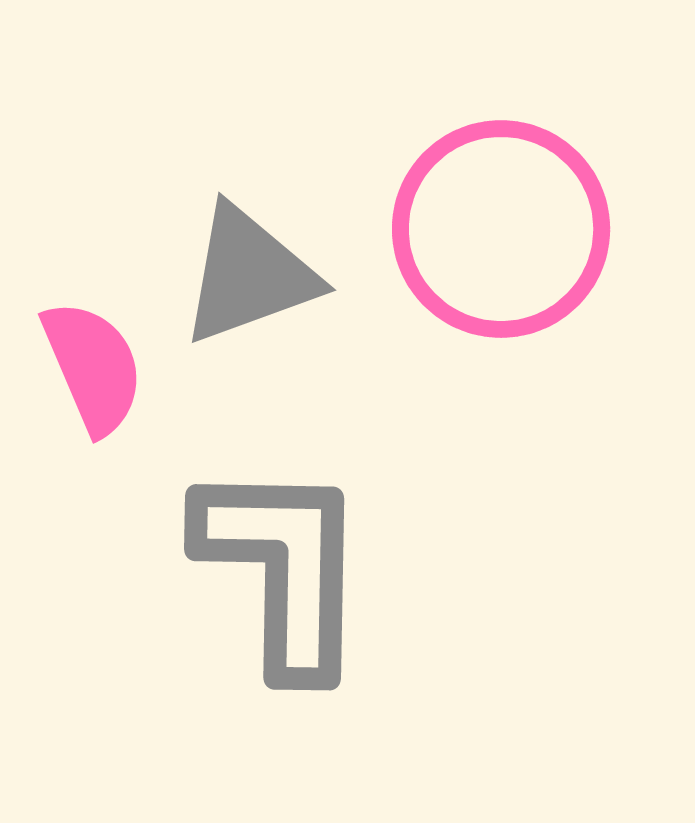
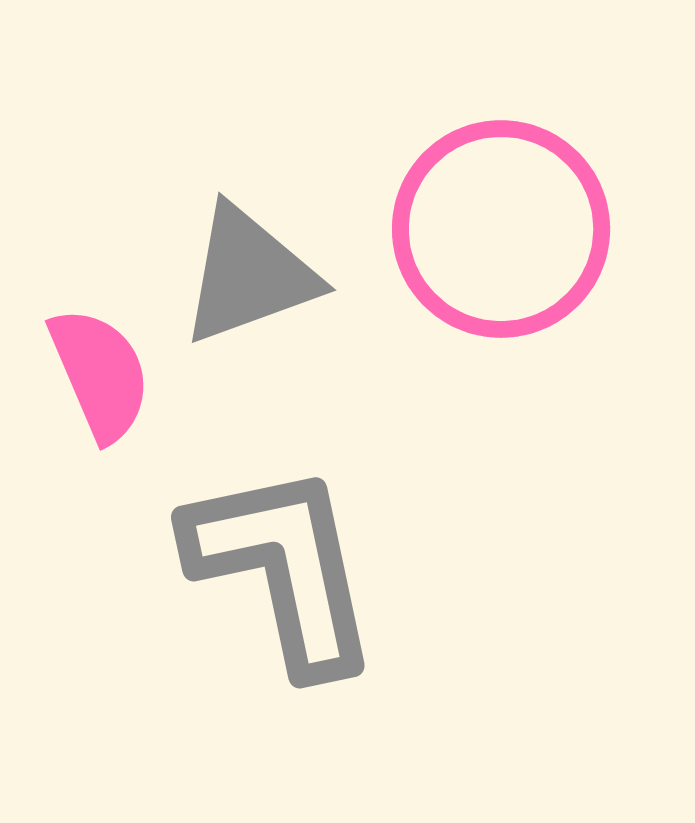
pink semicircle: moved 7 px right, 7 px down
gray L-shape: rotated 13 degrees counterclockwise
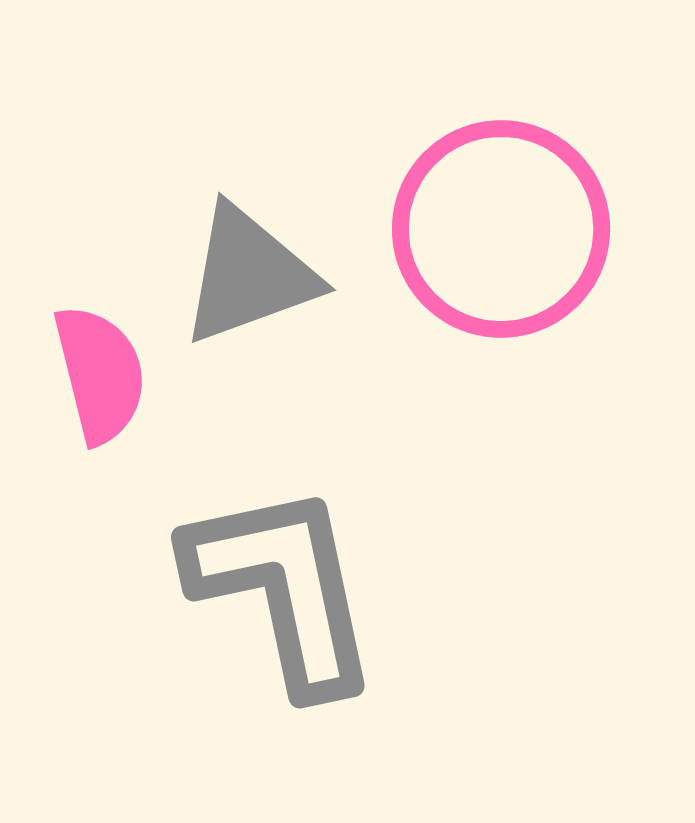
pink semicircle: rotated 9 degrees clockwise
gray L-shape: moved 20 px down
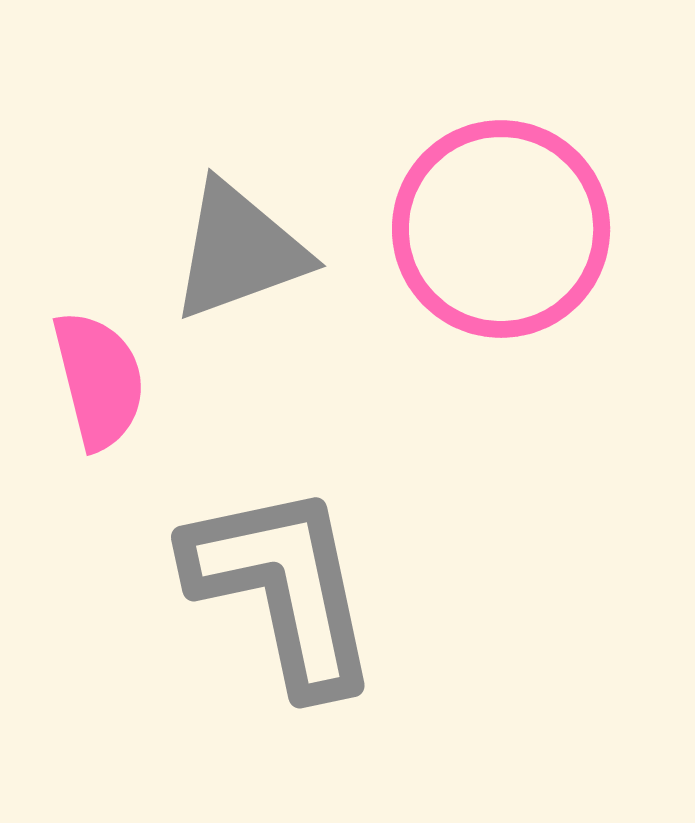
gray triangle: moved 10 px left, 24 px up
pink semicircle: moved 1 px left, 6 px down
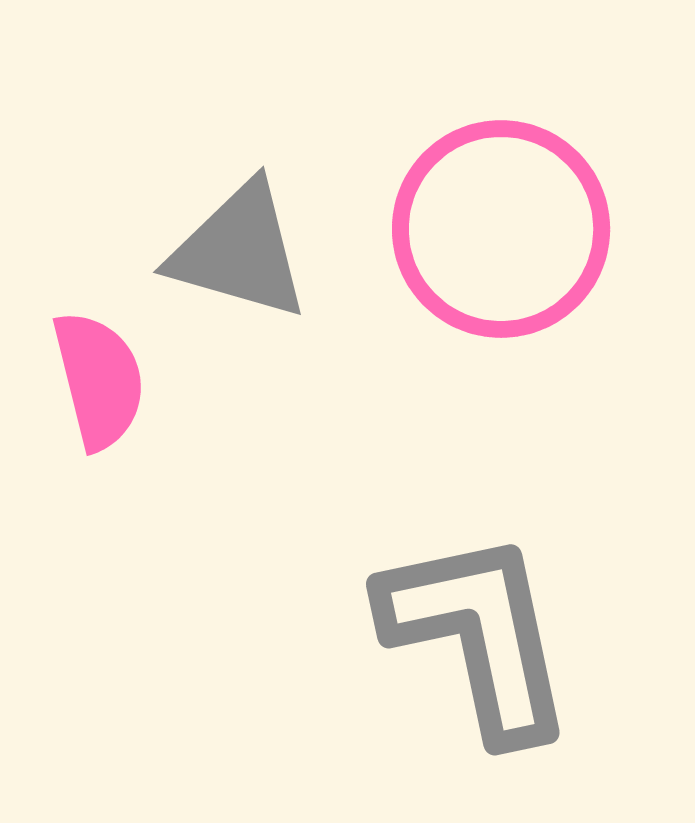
gray triangle: rotated 36 degrees clockwise
gray L-shape: moved 195 px right, 47 px down
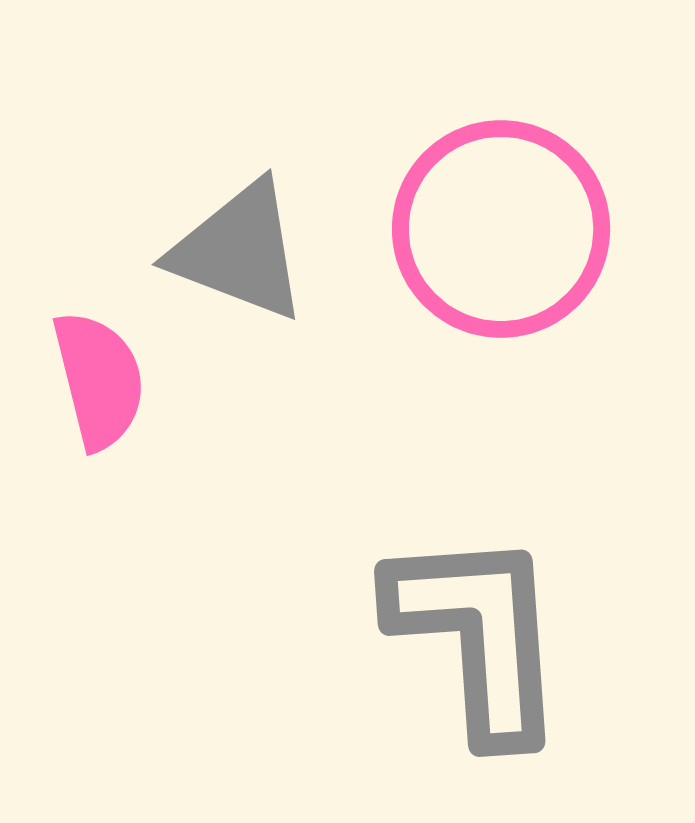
gray triangle: rotated 5 degrees clockwise
gray L-shape: rotated 8 degrees clockwise
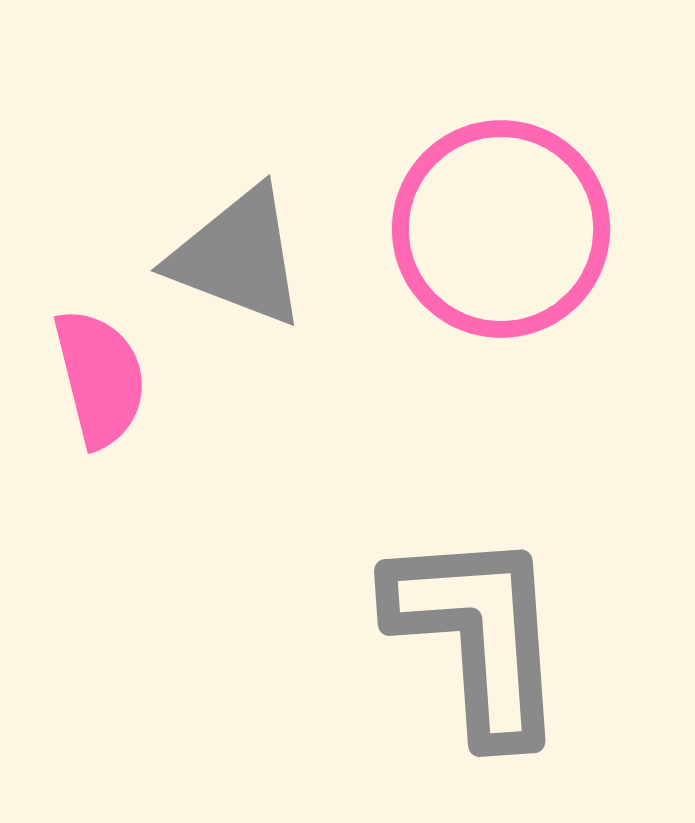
gray triangle: moved 1 px left, 6 px down
pink semicircle: moved 1 px right, 2 px up
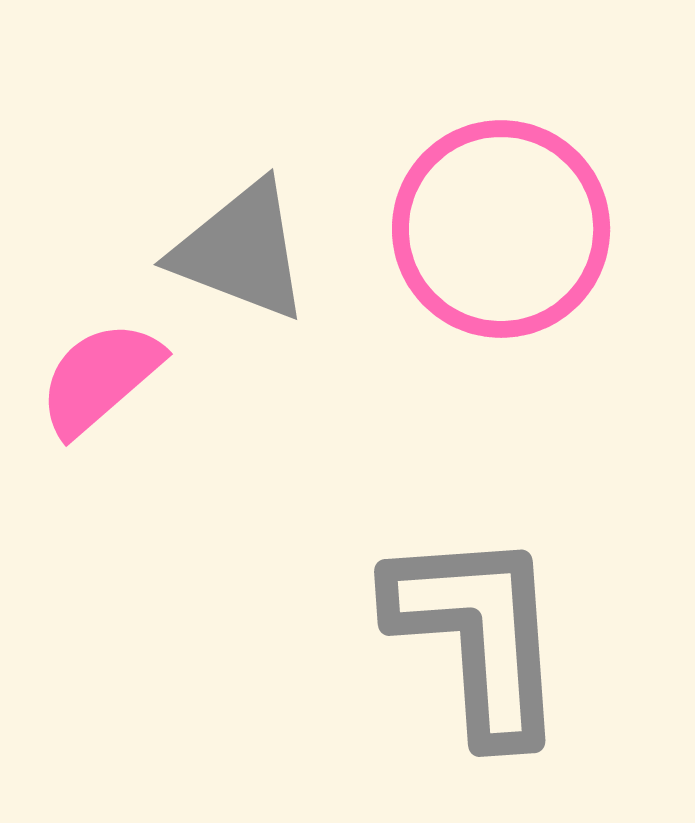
gray triangle: moved 3 px right, 6 px up
pink semicircle: rotated 117 degrees counterclockwise
